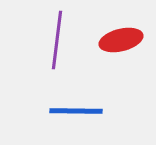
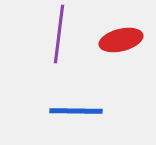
purple line: moved 2 px right, 6 px up
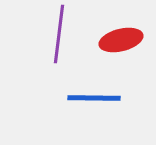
blue line: moved 18 px right, 13 px up
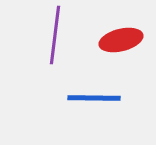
purple line: moved 4 px left, 1 px down
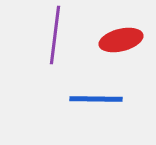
blue line: moved 2 px right, 1 px down
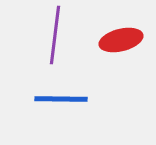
blue line: moved 35 px left
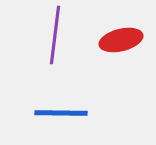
blue line: moved 14 px down
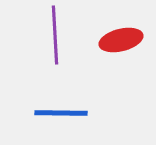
purple line: rotated 10 degrees counterclockwise
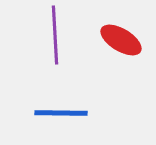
red ellipse: rotated 45 degrees clockwise
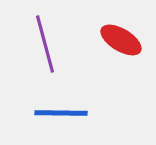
purple line: moved 10 px left, 9 px down; rotated 12 degrees counterclockwise
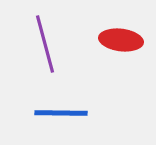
red ellipse: rotated 24 degrees counterclockwise
